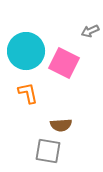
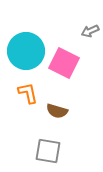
brown semicircle: moved 4 px left, 14 px up; rotated 20 degrees clockwise
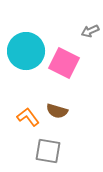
orange L-shape: moved 24 px down; rotated 25 degrees counterclockwise
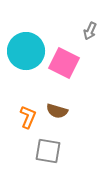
gray arrow: rotated 42 degrees counterclockwise
orange L-shape: rotated 60 degrees clockwise
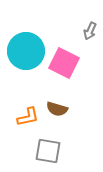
brown semicircle: moved 2 px up
orange L-shape: rotated 55 degrees clockwise
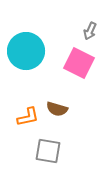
pink square: moved 15 px right
